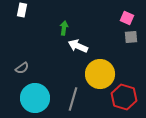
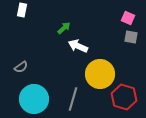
pink square: moved 1 px right
green arrow: rotated 40 degrees clockwise
gray square: rotated 16 degrees clockwise
gray semicircle: moved 1 px left, 1 px up
cyan circle: moved 1 px left, 1 px down
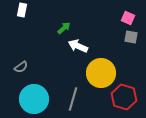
yellow circle: moved 1 px right, 1 px up
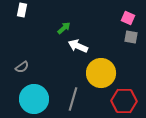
gray semicircle: moved 1 px right
red hexagon: moved 4 px down; rotated 15 degrees counterclockwise
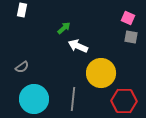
gray line: rotated 10 degrees counterclockwise
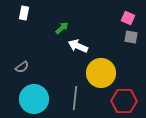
white rectangle: moved 2 px right, 3 px down
green arrow: moved 2 px left
gray line: moved 2 px right, 1 px up
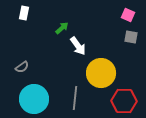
pink square: moved 3 px up
white arrow: rotated 150 degrees counterclockwise
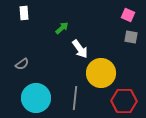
white rectangle: rotated 16 degrees counterclockwise
white arrow: moved 2 px right, 3 px down
gray semicircle: moved 3 px up
cyan circle: moved 2 px right, 1 px up
